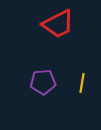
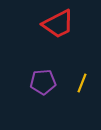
yellow line: rotated 12 degrees clockwise
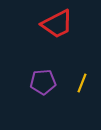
red trapezoid: moved 1 px left
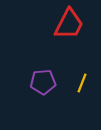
red trapezoid: moved 12 px right; rotated 36 degrees counterclockwise
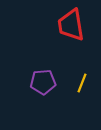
red trapezoid: moved 2 px right, 1 px down; rotated 144 degrees clockwise
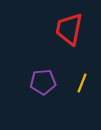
red trapezoid: moved 2 px left, 4 px down; rotated 20 degrees clockwise
